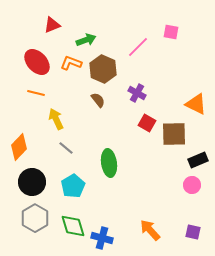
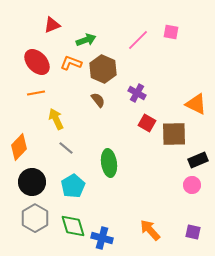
pink line: moved 7 px up
orange line: rotated 24 degrees counterclockwise
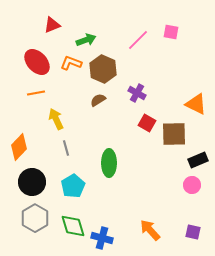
brown semicircle: rotated 84 degrees counterclockwise
gray line: rotated 35 degrees clockwise
green ellipse: rotated 8 degrees clockwise
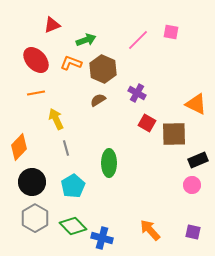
red ellipse: moved 1 px left, 2 px up
green diamond: rotated 28 degrees counterclockwise
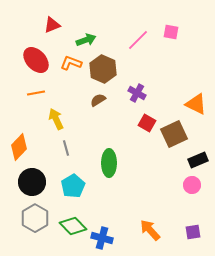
brown square: rotated 24 degrees counterclockwise
purple square: rotated 21 degrees counterclockwise
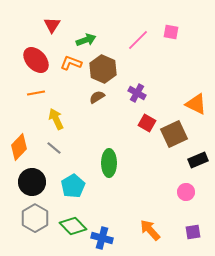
red triangle: rotated 36 degrees counterclockwise
brown semicircle: moved 1 px left, 3 px up
gray line: moved 12 px left; rotated 35 degrees counterclockwise
pink circle: moved 6 px left, 7 px down
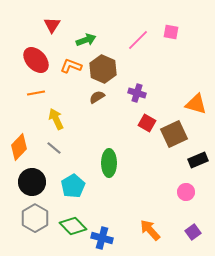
orange L-shape: moved 3 px down
purple cross: rotated 12 degrees counterclockwise
orange triangle: rotated 10 degrees counterclockwise
purple square: rotated 28 degrees counterclockwise
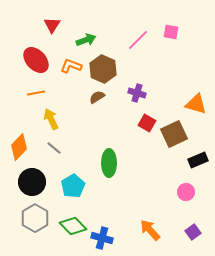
yellow arrow: moved 5 px left
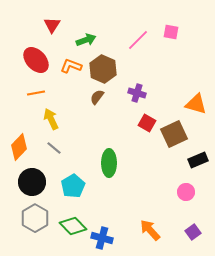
brown semicircle: rotated 21 degrees counterclockwise
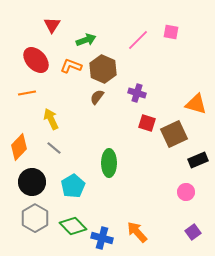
orange line: moved 9 px left
red square: rotated 12 degrees counterclockwise
orange arrow: moved 13 px left, 2 px down
